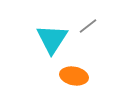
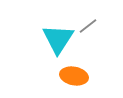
cyan triangle: moved 6 px right
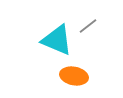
cyan triangle: moved 1 px left, 1 px down; rotated 40 degrees counterclockwise
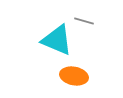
gray line: moved 4 px left, 5 px up; rotated 54 degrees clockwise
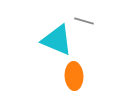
orange ellipse: rotated 76 degrees clockwise
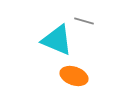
orange ellipse: rotated 68 degrees counterclockwise
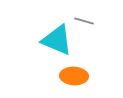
orange ellipse: rotated 16 degrees counterclockwise
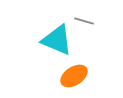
orange ellipse: rotated 36 degrees counterclockwise
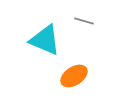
cyan triangle: moved 12 px left
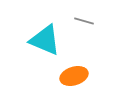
orange ellipse: rotated 16 degrees clockwise
